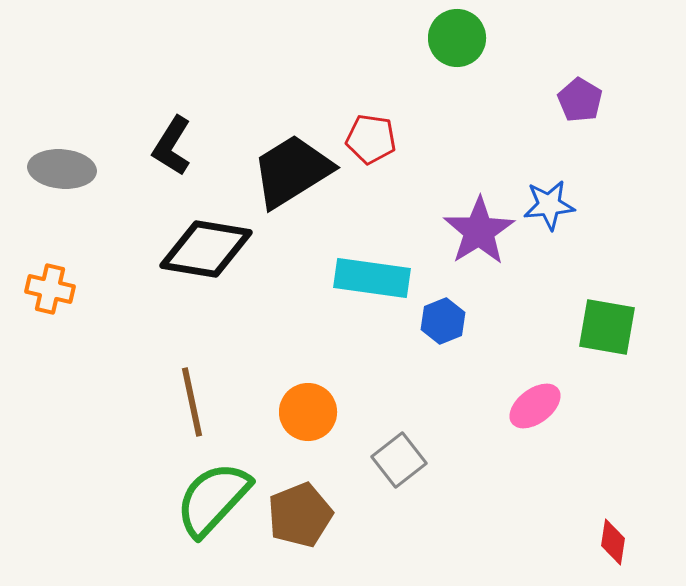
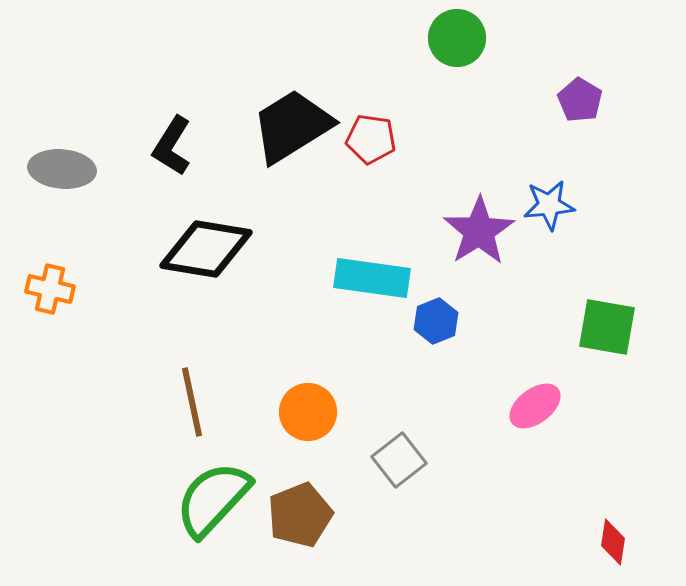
black trapezoid: moved 45 px up
blue hexagon: moved 7 px left
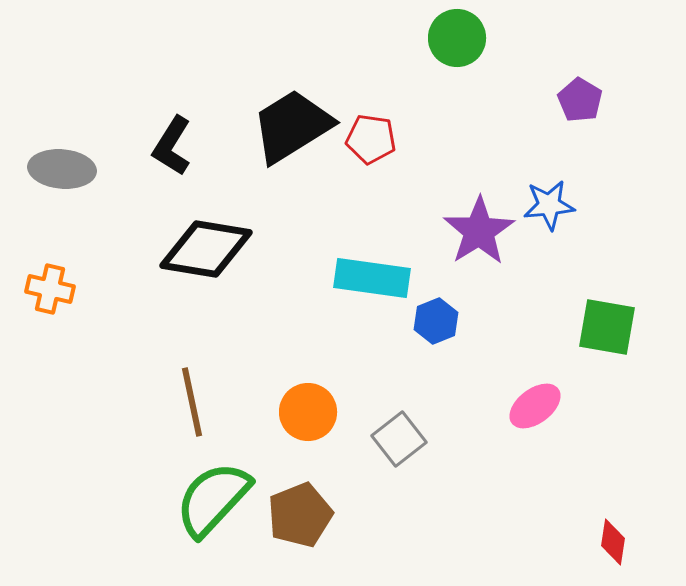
gray square: moved 21 px up
